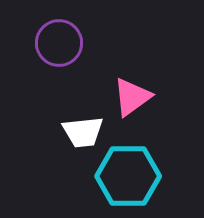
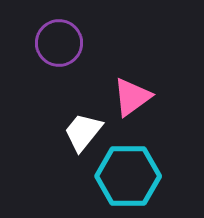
white trapezoid: rotated 135 degrees clockwise
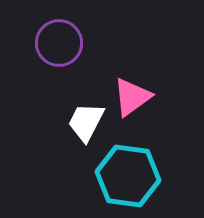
white trapezoid: moved 3 px right, 10 px up; rotated 12 degrees counterclockwise
cyan hexagon: rotated 8 degrees clockwise
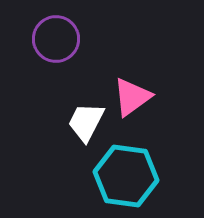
purple circle: moved 3 px left, 4 px up
cyan hexagon: moved 2 px left
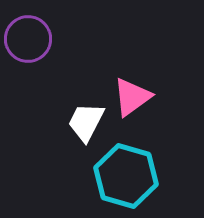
purple circle: moved 28 px left
cyan hexagon: rotated 8 degrees clockwise
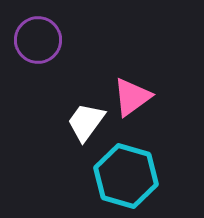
purple circle: moved 10 px right, 1 px down
white trapezoid: rotated 9 degrees clockwise
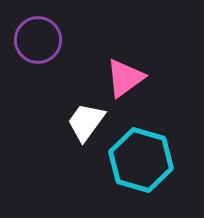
pink triangle: moved 7 px left, 19 px up
cyan hexagon: moved 15 px right, 16 px up
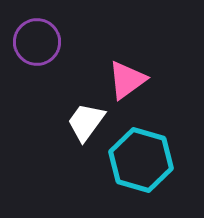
purple circle: moved 1 px left, 2 px down
pink triangle: moved 2 px right, 2 px down
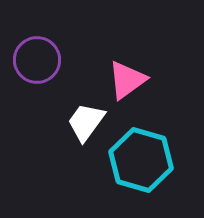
purple circle: moved 18 px down
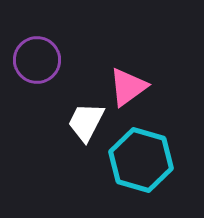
pink triangle: moved 1 px right, 7 px down
white trapezoid: rotated 9 degrees counterclockwise
